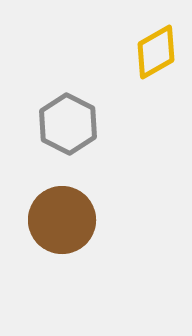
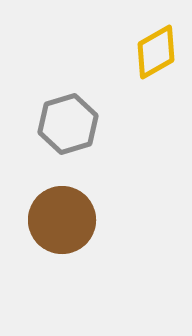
gray hexagon: rotated 16 degrees clockwise
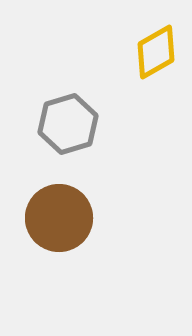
brown circle: moved 3 px left, 2 px up
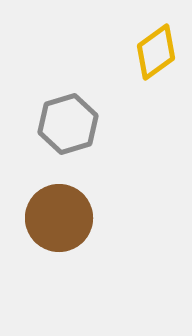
yellow diamond: rotated 6 degrees counterclockwise
